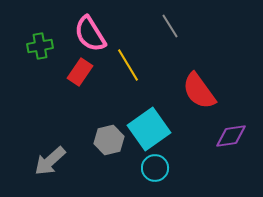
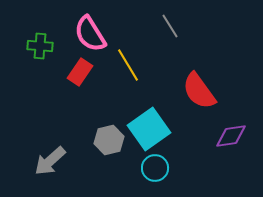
green cross: rotated 15 degrees clockwise
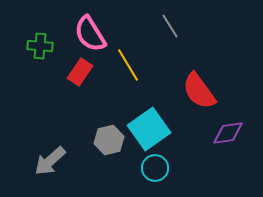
purple diamond: moved 3 px left, 3 px up
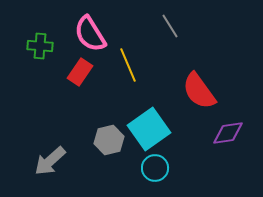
yellow line: rotated 8 degrees clockwise
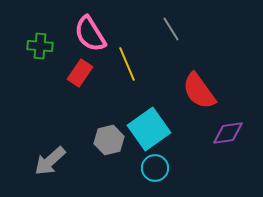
gray line: moved 1 px right, 3 px down
yellow line: moved 1 px left, 1 px up
red rectangle: moved 1 px down
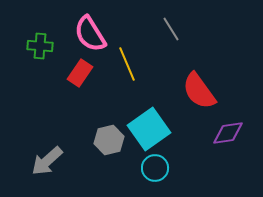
gray arrow: moved 3 px left
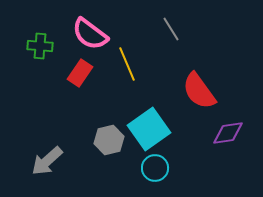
pink semicircle: rotated 21 degrees counterclockwise
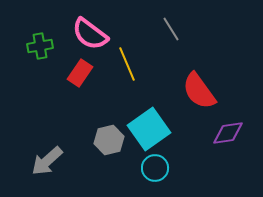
green cross: rotated 15 degrees counterclockwise
